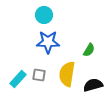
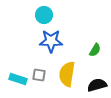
blue star: moved 3 px right, 1 px up
green semicircle: moved 6 px right
cyan rectangle: rotated 66 degrees clockwise
black semicircle: moved 4 px right
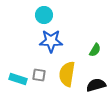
black semicircle: moved 1 px left
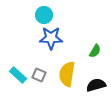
blue star: moved 3 px up
green semicircle: moved 1 px down
gray square: rotated 16 degrees clockwise
cyan rectangle: moved 4 px up; rotated 24 degrees clockwise
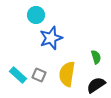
cyan circle: moved 8 px left
blue star: rotated 20 degrees counterclockwise
green semicircle: moved 1 px right, 6 px down; rotated 48 degrees counterclockwise
black semicircle: rotated 18 degrees counterclockwise
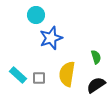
gray square: moved 3 px down; rotated 24 degrees counterclockwise
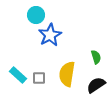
blue star: moved 1 px left, 3 px up; rotated 10 degrees counterclockwise
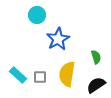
cyan circle: moved 1 px right
blue star: moved 8 px right, 4 px down
gray square: moved 1 px right, 1 px up
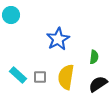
cyan circle: moved 26 px left
green semicircle: moved 2 px left; rotated 24 degrees clockwise
yellow semicircle: moved 1 px left, 3 px down
black semicircle: moved 2 px right, 1 px up
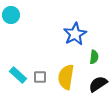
blue star: moved 17 px right, 5 px up
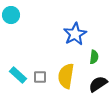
yellow semicircle: moved 1 px up
